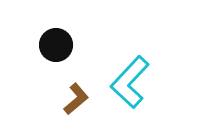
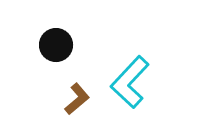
brown L-shape: moved 1 px right
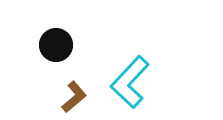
brown L-shape: moved 3 px left, 2 px up
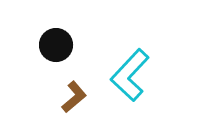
cyan L-shape: moved 7 px up
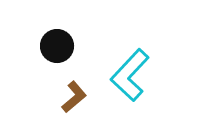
black circle: moved 1 px right, 1 px down
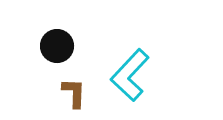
brown L-shape: moved 4 px up; rotated 48 degrees counterclockwise
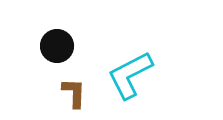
cyan L-shape: rotated 20 degrees clockwise
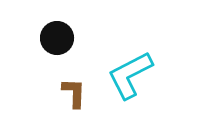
black circle: moved 8 px up
